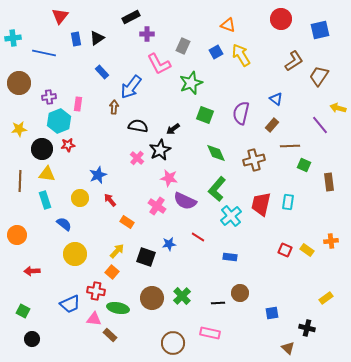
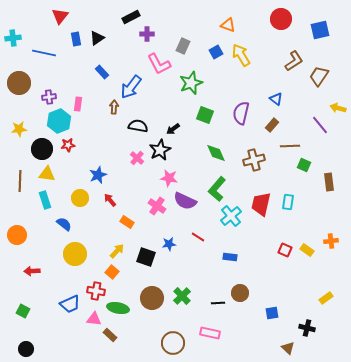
black circle at (32, 339): moved 6 px left, 10 px down
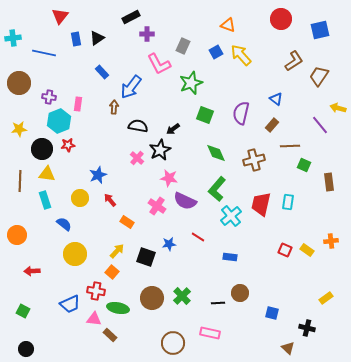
yellow arrow at (241, 55): rotated 10 degrees counterclockwise
purple cross at (49, 97): rotated 16 degrees clockwise
blue square at (272, 313): rotated 24 degrees clockwise
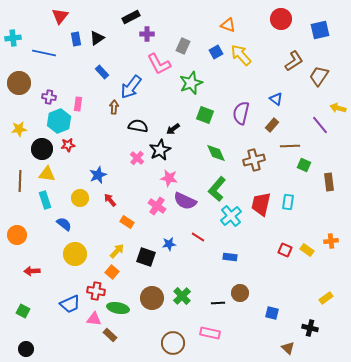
black cross at (307, 328): moved 3 px right
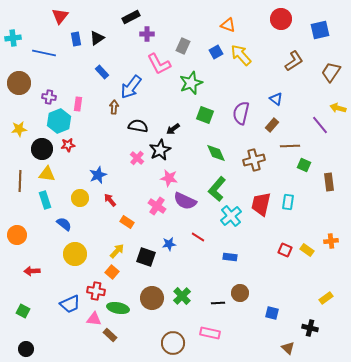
brown trapezoid at (319, 76): moved 12 px right, 4 px up
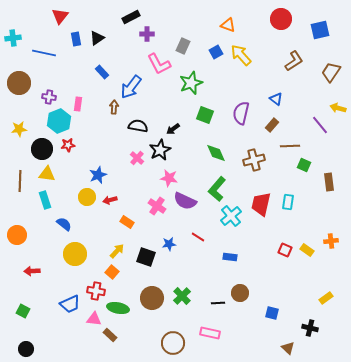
yellow circle at (80, 198): moved 7 px right, 1 px up
red arrow at (110, 200): rotated 64 degrees counterclockwise
